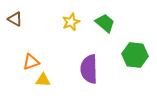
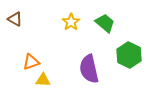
yellow star: rotated 12 degrees counterclockwise
green hexagon: moved 6 px left; rotated 20 degrees clockwise
purple semicircle: rotated 12 degrees counterclockwise
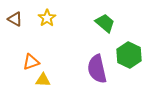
yellow star: moved 24 px left, 4 px up
purple semicircle: moved 8 px right
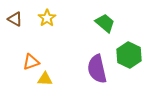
yellow triangle: moved 2 px right, 1 px up
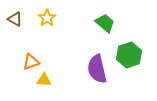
green hexagon: rotated 15 degrees clockwise
yellow triangle: moved 1 px left, 1 px down
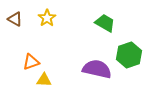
green trapezoid: rotated 10 degrees counterclockwise
purple semicircle: rotated 116 degrees clockwise
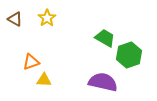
green trapezoid: moved 15 px down
purple semicircle: moved 6 px right, 13 px down
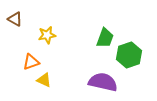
yellow star: moved 17 px down; rotated 24 degrees clockwise
green trapezoid: rotated 80 degrees clockwise
yellow triangle: rotated 21 degrees clockwise
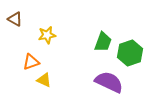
green trapezoid: moved 2 px left, 4 px down
green hexagon: moved 1 px right, 2 px up
purple semicircle: moved 6 px right; rotated 12 degrees clockwise
